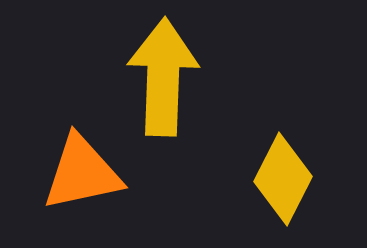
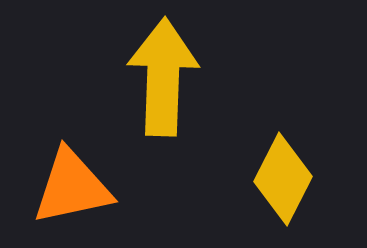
orange triangle: moved 10 px left, 14 px down
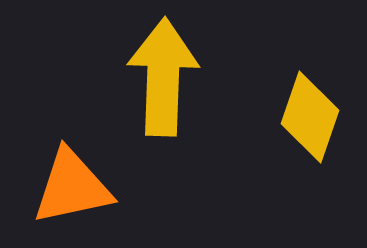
yellow diamond: moved 27 px right, 62 px up; rotated 8 degrees counterclockwise
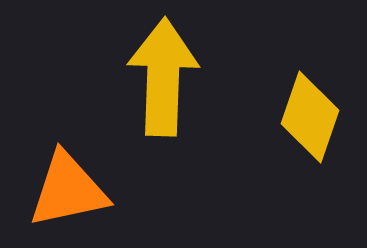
orange triangle: moved 4 px left, 3 px down
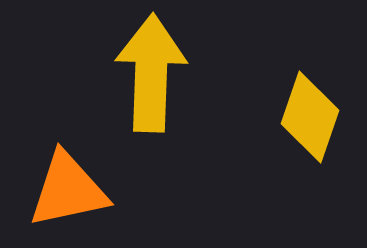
yellow arrow: moved 12 px left, 4 px up
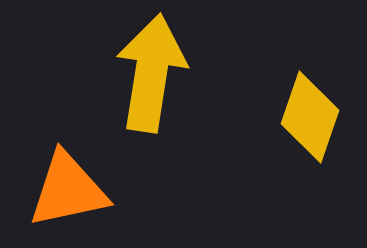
yellow arrow: rotated 7 degrees clockwise
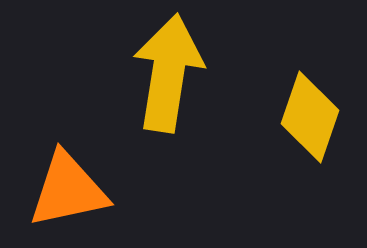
yellow arrow: moved 17 px right
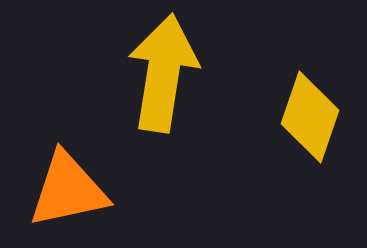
yellow arrow: moved 5 px left
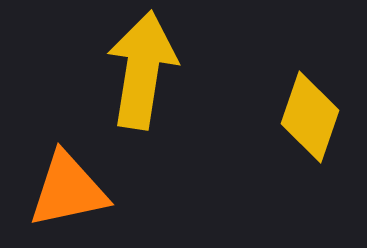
yellow arrow: moved 21 px left, 3 px up
